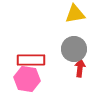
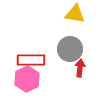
yellow triangle: rotated 20 degrees clockwise
gray circle: moved 4 px left
pink hexagon: rotated 25 degrees clockwise
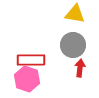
gray circle: moved 3 px right, 4 px up
pink hexagon: rotated 15 degrees counterclockwise
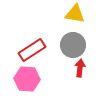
red rectangle: moved 1 px right, 10 px up; rotated 32 degrees counterclockwise
pink hexagon: rotated 15 degrees counterclockwise
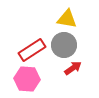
yellow triangle: moved 8 px left, 5 px down
gray circle: moved 9 px left
red arrow: moved 7 px left; rotated 48 degrees clockwise
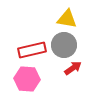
red rectangle: rotated 20 degrees clockwise
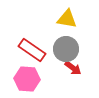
gray circle: moved 2 px right, 4 px down
red rectangle: rotated 48 degrees clockwise
red arrow: rotated 72 degrees clockwise
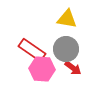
pink hexagon: moved 15 px right, 10 px up
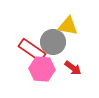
yellow triangle: moved 1 px right, 7 px down
gray circle: moved 13 px left, 7 px up
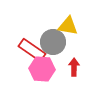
red arrow: moved 1 px right, 1 px up; rotated 126 degrees counterclockwise
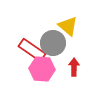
yellow triangle: rotated 30 degrees clockwise
gray circle: moved 1 px down
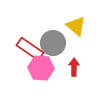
yellow triangle: moved 8 px right
red rectangle: moved 2 px left, 1 px up
pink hexagon: moved 1 px left, 1 px up
